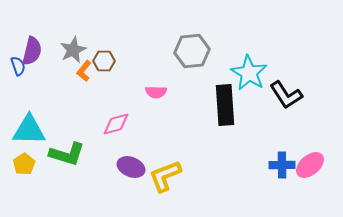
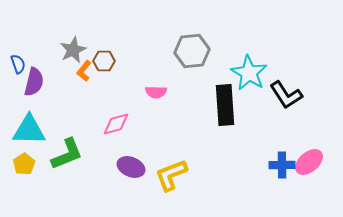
purple semicircle: moved 2 px right, 31 px down
blue semicircle: moved 2 px up
green L-shape: rotated 39 degrees counterclockwise
pink ellipse: moved 1 px left, 3 px up
yellow L-shape: moved 6 px right, 1 px up
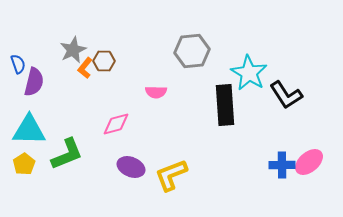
orange L-shape: moved 1 px right, 3 px up
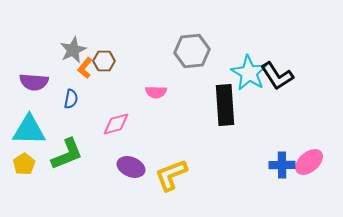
blue semicircle: moved 53 px right, 35 px down; rotated 30 degrees clockwise
purple semicircle: rotated 80 degrees clockwise
black L-shape: moved 9 px left, 19 px up
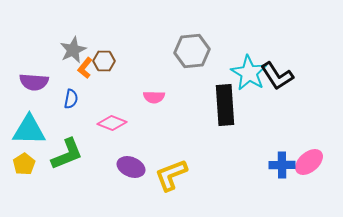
pink semicircle: moved 2 px left, 5 px down
pink diamond: moved 4 px left, 1 px up; rotated 36 degrees clockwise
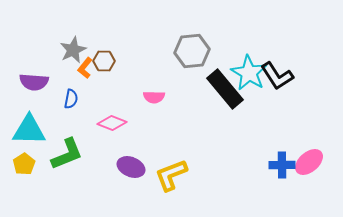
black rectangle: moved 16 px up; rotated 36 degrees counterclockwise
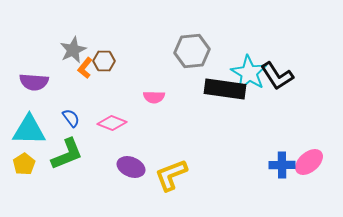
black rectangle: rotated 42 degrees counterclockwise
blue semicircle: moved 19 px down; rotated 48 degrees counterclockwise
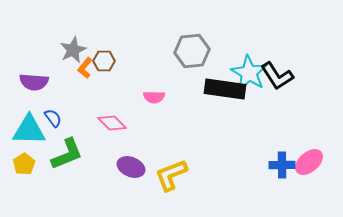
blue semicircle: moved 18 px left
pink diamond: rotated 24 degrees clockwise
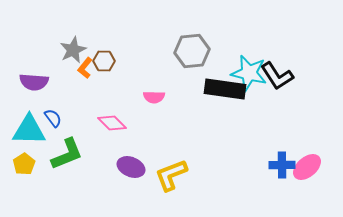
cyan star: rotated 18 degrees counterclockwise
pink ellipse: moved 2 px left, 5 px down
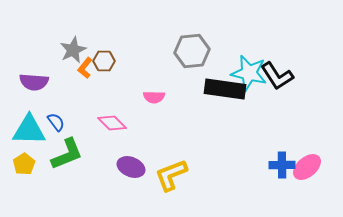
blue semicircle: moved 3 px right, 4 px down
